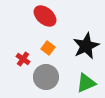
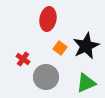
red ellipse: moved 3 px right, 3 px down; rotated 60 degrees clockwise
orange square: moved 12 px right
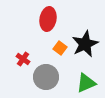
black star: moved 1 px left, 2 px up
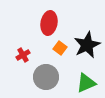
red ellipse: moved 1 px right, 4 px down
black star: moved 2 px right, 1 px down
red cross: moved 4 px up; rotated 24 degrees clockwise
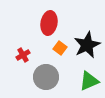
green triangle: moved 3 px right, 2 px up
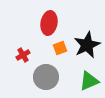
orange square: rotated 32 degrees clockwise
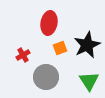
green triangle: rotated 40 degrees counterclockwise
